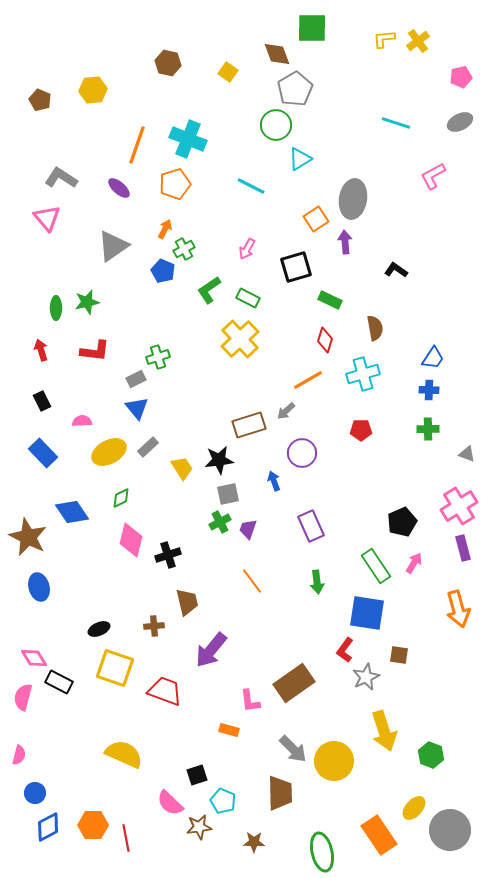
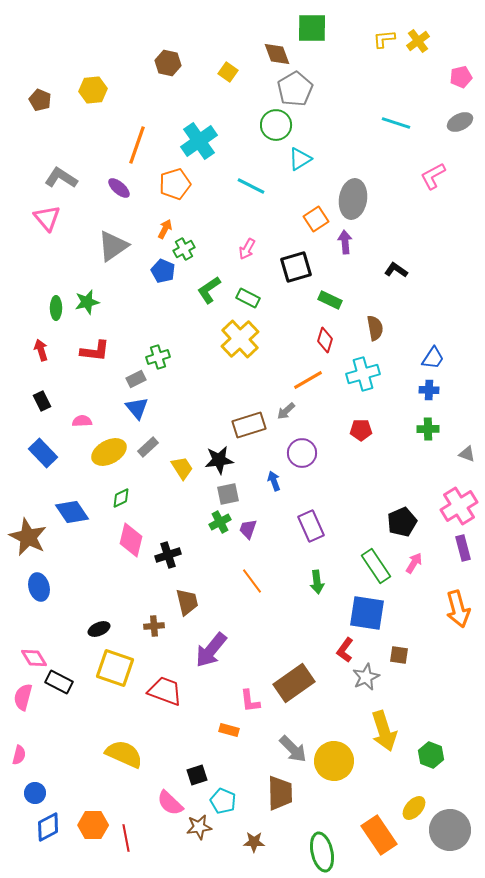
cyan cross at (188, 139): moved 11 px right, 2 px down; rotated 33 degrees clockwise
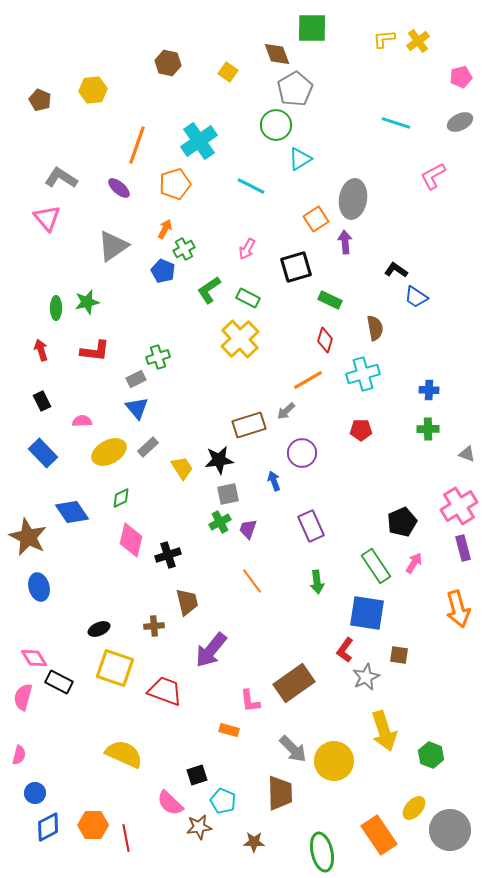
blue trapezoid at (433, 358): moved 17 px left, 61 px up; rotated 90 degrees clockwise
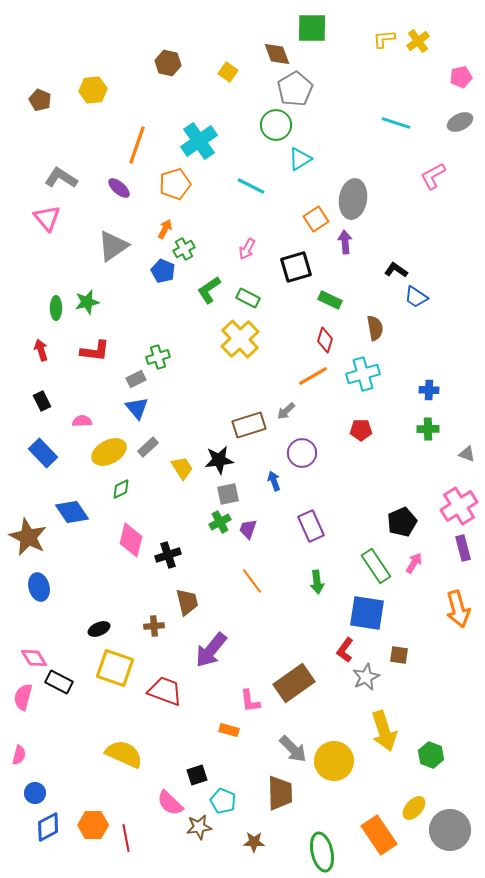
orange line at (308, 380): moved 5 px right, 4 px up
green diamond at (121, 498): moved 9 px up
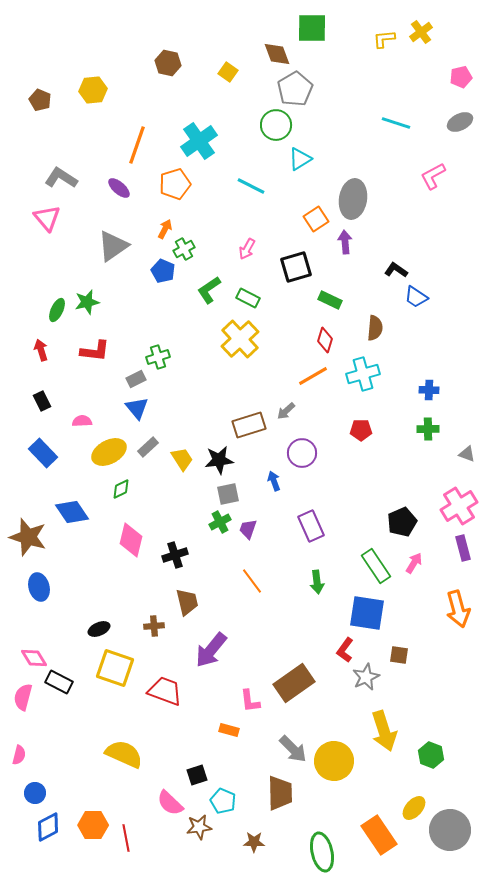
yellow cross at (418, 41): moved 3 px right, 9 px up
green ellipse at (56, 308): moved 1 px right, 2 px down; rotated 25 degrees clockwise
brown semicircle at (375, 328): rotated 15 degrees clockwise
yellow trapezoid at (182, 468): moved 9 px up
brown star at (28, 537): rotated 9 degrees counterclockwise
black cross at (168, 555): moved 7 px right
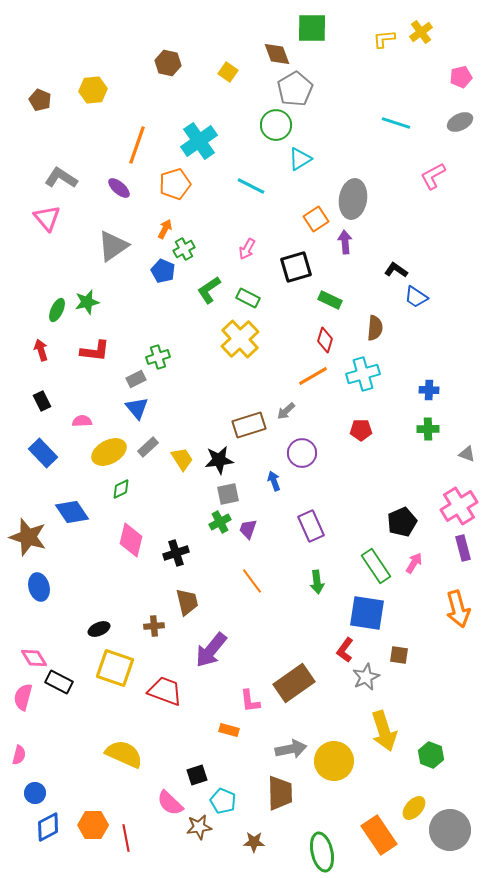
black cross at (175, 555): moved 1 px right, 2 px up
gray arrow at (293, 749): moved 2 px left; rotated 56 degrees counterclockwise
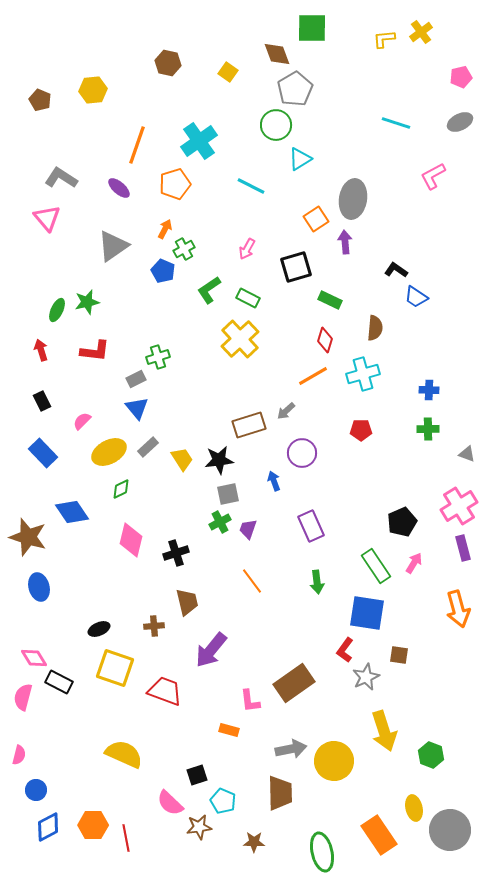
pink semicircle at (82, 421): rotated 42 degrees counterclockwise
blue circle at (35, 793): moved 1 px right, 3 px up
yellow ellipse at (414, 808): rotated 55 degrees counterclockwise
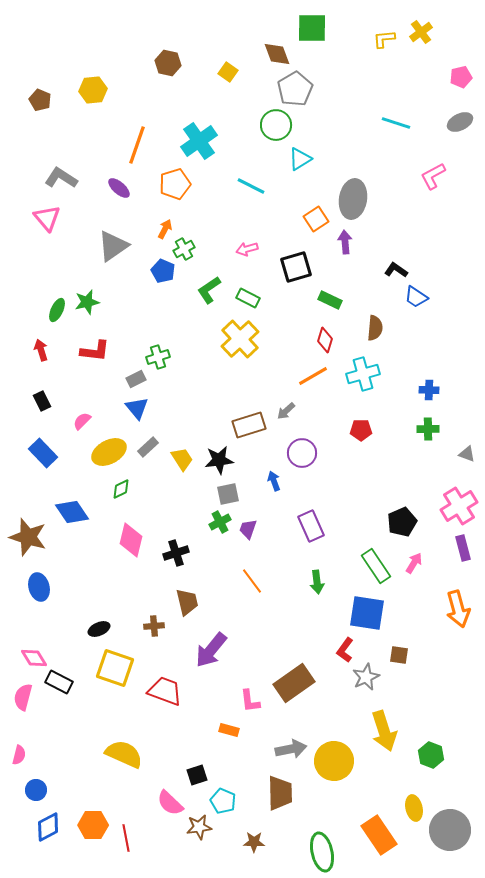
pink arrow at (247, 249): rotated 45 degrees clockwise
